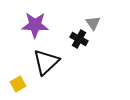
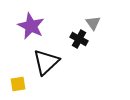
purple star: moved 4 px left, 1 px down; rotated 24 degrees clockwise
yellow square: rotated 21 degrees clockwise
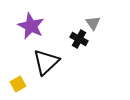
yellow square: rotated 21 degrees counterclockwise
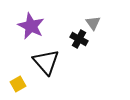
black triangle: rotated 28 degrees counterclockwise
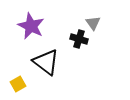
black cross: rotated 12 degrees counterclockwise
black triangle: rotated 12 degrees counterclockwise
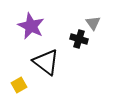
yellow square: moved 1 px right, 1 px down
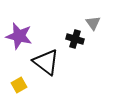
purple star: moved 12 px left, 10 px down; rotated 12 degrees counterclockwise
black cross: moved 4 px left
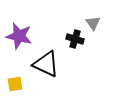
black triangle: moved 2 px down; rotated 12 degrees counterclockwise
yellow square: moved 4 px left, 1 px up; rotated 21 degrees clockwise
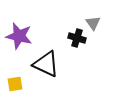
black cross: moved 2 px right, 1 px up
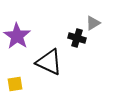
gray triangle: rotated 35 degrees clockwise
purple star: moved 2 px left; rotated 20 degrees clockwise
black triangle: moved 3 px right, 2 px up
